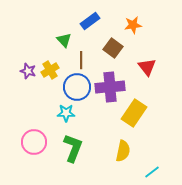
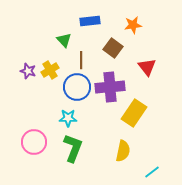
blue rectangle: rotated 30 degrees clockwise
cyan star: moved 2 px right, 5 px down
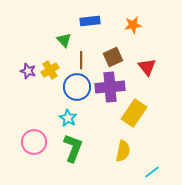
brown square: moved 9 px down; rotated 30 degrees clockwise
cyan star: rotated 30 degrees clockwise
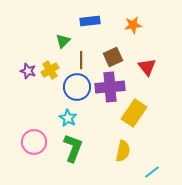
green triangle: moved 1 px left, 1 px down; rotated 28 degrees clockwise
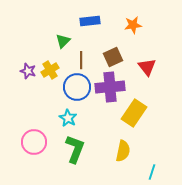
green L-shape: moved 2 px right, 1 px down
cyan line: rotated 35 degrees counterclockwise
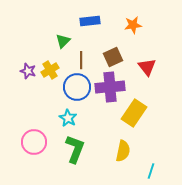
cyan line: moved 1 px left, 1 px up
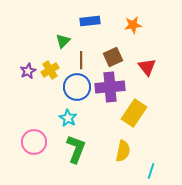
purple star: rotated 28 degrees clockwise
green L-shape: moved 1 px right
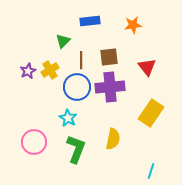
brown square: moved 4 px left; rotated 18 degrees clockwise
yellow rectangle: moved 17 px right
yellow semicircle: moved 10 px left, 12 px up
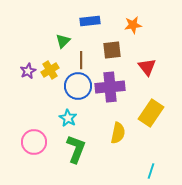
brown square: moved 3 px right, 7 px up
blue circle: moved 1 px right, 1 px up
yellow semicircle: moved 5 px right, 6 px up
